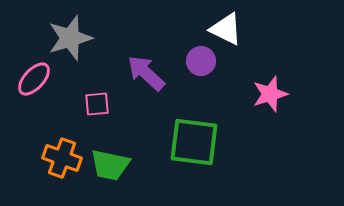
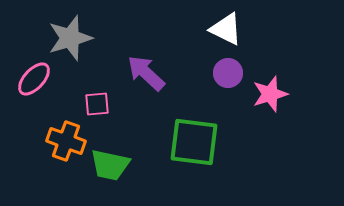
purple circle: moved 27 px right, 12 px down
orange cross: moved 4 px right, 17 px up
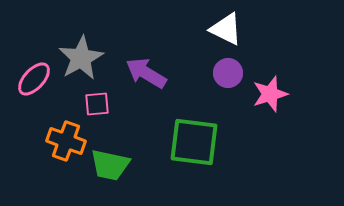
gray star: moved 11 px right, 20 px down; rotated 12 degrees counterclockwise
purple arrow: rotated 12 degrees counterclockwise
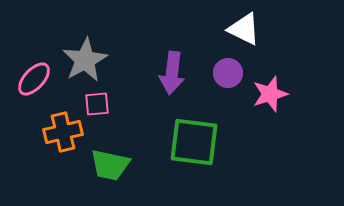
white triangle: moved 18 px right
gray star: moved 4 px right, 2 px down
purple arrow: moved 26 px right; rotated 114 degrees counterclockwise
orange cross: moved 3 px left, 9 px up; rotated 33 degrees counterclockwise
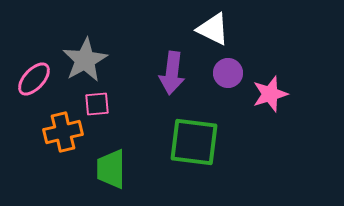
white triangle: moved 31 px left
green trapezoid: moved 1 px right, 4 px down; rotated 78 degrees clockwise
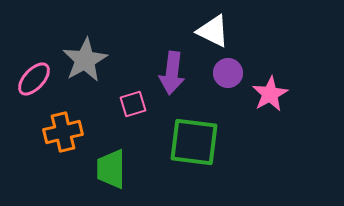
white triangle: moved 2 px down
pink star: rotated 12 degrees counterclockwise
pink square: moved 36 px right; rotated 12 degrees counterclockwise
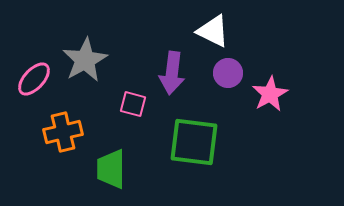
pink square: rotated 32 degrees clockwise
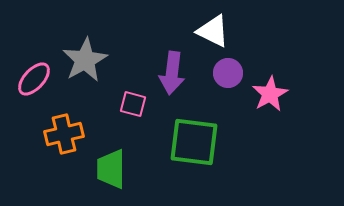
orange cross: moved 1 px right, 2 px down
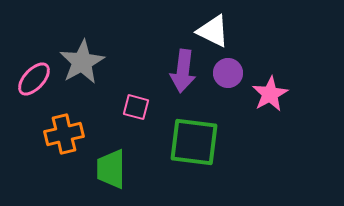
gray star: moved 3 px left, 2 px down
purple arrow: moved 11 px right, 2 px up
pink square: moved 3 px right, 3 px down
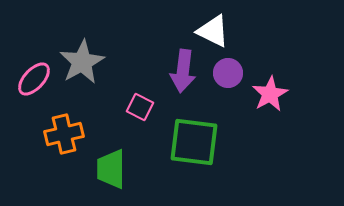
pink square: moved 4 px right; rotated 12 degrees clockwise
